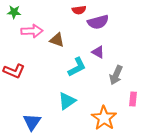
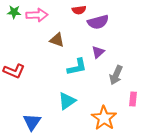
pink arrow: moved 5 px right, 16 px up
purple triangle: rotated 48 degrees clockwise
cyan L-shape: rotated 15 degrees clockwise
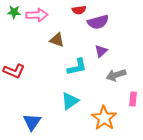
purple triangle: moved 3 px right, 1 px up
gray arrow: rotated 48 degrees clockwise
cyan triangle: moved 3 px right
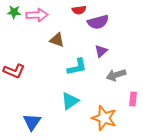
orange star: rotated 15 degrees counterclockwise
